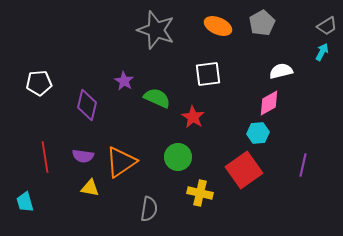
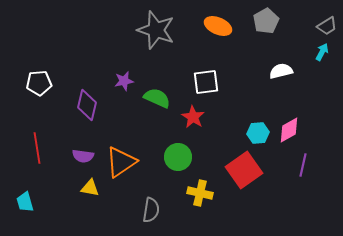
gray pentagon: moved 4 px right, 2 px up
white square: moved 2 px left, 8 px down
purple star: rotated 30 degrees clockwise
pink diamond: moved 20 px right, 27 px down
red line: moved 8 px left, 9 px up
gray semicircle: moved 2 px right, 1 px down
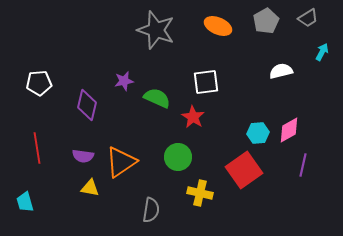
gray trapezoid: moved 19 px left, 8 px up
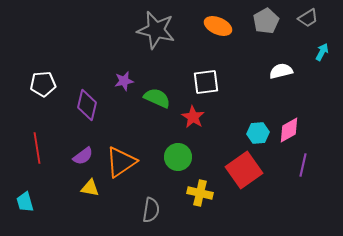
gray star: rotated 6 degrees counterclockwise
white pentagon: moved 4 px right, 1 px down
purple semicircle: rotated 45 degrees counterclockwise
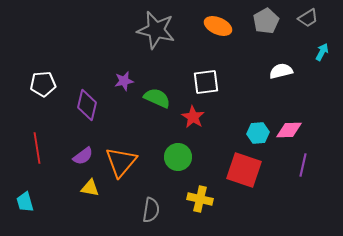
pink diamond: rotated 28 degrees clockwise
orange triangle: rotated 16 degrees counterclockwise
red square: rotated 36 degrees counterclockwise
yellow cross: moved 6 px down
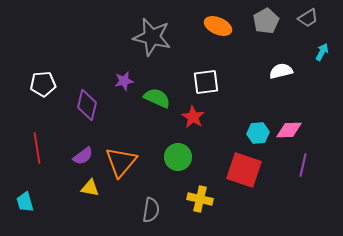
gray star: moved 4 px left, 7 px down
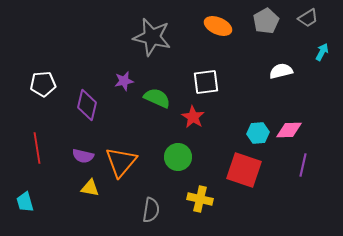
purple semicircle: rotated 50 degrees clockwise
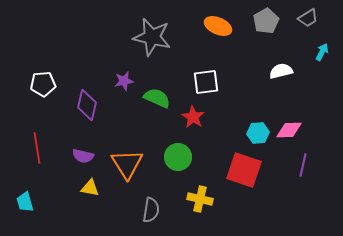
orange triangle: moved 6 px right, 2 px down; rotated 12 degrees counterclockwise
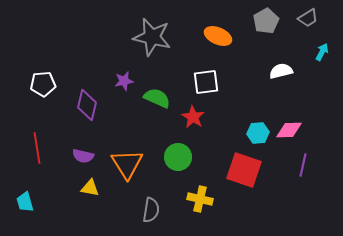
orange ellipse: moved 10 px down
